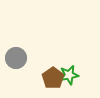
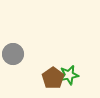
gray circle: moved 3 px left, 4 px up
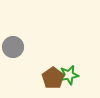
gray circle: moved 7 px up
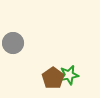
gray circle: moved 4 px up
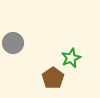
green star: moved 2 px right, 17 px up; rotated 12 degrees counterclockwise
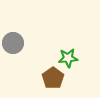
green star: moved 3 px left; rotated 18 degrees clockwise
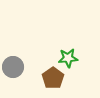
gray circle: moved 24 px down
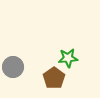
brown pentagon: moved 1 px right
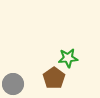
gray circle: moved 17 px down
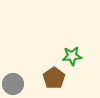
green star: moved 4 px right, 2 px up
